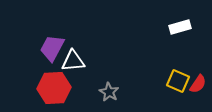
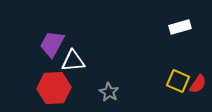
purple trapezoid: moved 4 px up
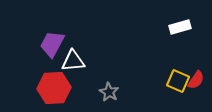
red semicircle: moved 2 px left, 4 px up
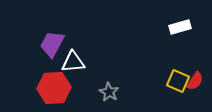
white triangle: moved 1 px down
red semicircle: moved 1 px left, 1 px down
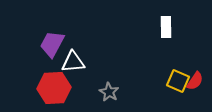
white rectangle: moved 14 px left; rotated 75 degrees counterclockwise
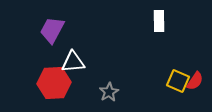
white rectangle: moved 7 px left, 6 px up
purple trapezoid: moved 14 px up
red hexagon: moved 5 px up
gray star: rotated 12 degrees clockwise
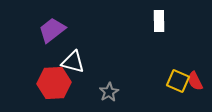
purple trapezoid: rotated 24 degrees clockwise
white triangle: rotated 20 degrees clockwise
red semicircle: rotated 120 degrees clockwise
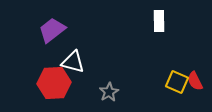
yellow square: moved 1 px left, 1 px down
